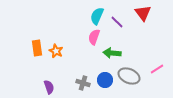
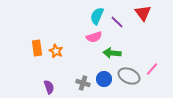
pink semicircle: rotated 126 degrees counterclockwise
pink line: moved 5 px left; rotated 16 degrees counterclockwise
blue circle: moved 1 px left, 1 px up
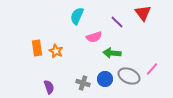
cyan semicircle: moved 20 px left
blue circle: moved 1 px right
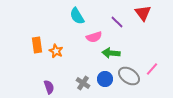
cyan semicircle: rotated 54 degrees counterclockwise
orange rectangle: moved 3 px up
green arrow: moved 1 px left
gray ellipse: rotated 10 degrees clockwise
gray cross: rotated 16 degrees clockwise
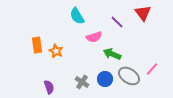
green arrow: moved 1 px right, 1 px down; rotated 18 degrees clockwise
gray cross: moved 1 px left, 1 px up
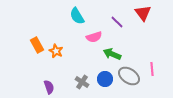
orange rectangle: rotated 21 degrees counterclockwise
pink line: rotated 48 degrees counterclockwise
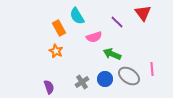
orange rectangle: moved 22 px right, 17 px up
gray cross: rotated 24 degrees clockwise
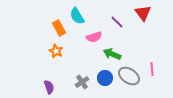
blue circle: moved 1 px up
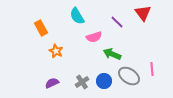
orange rectangle: moved 18 px left
blue circle: moved 1 px left, 3 px down
purple semicircle: moved 3 px right, 4 px up; rotated 96 degrees counterclockwise
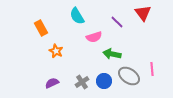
green arrow: rotated 12 degrees counterclockwise
